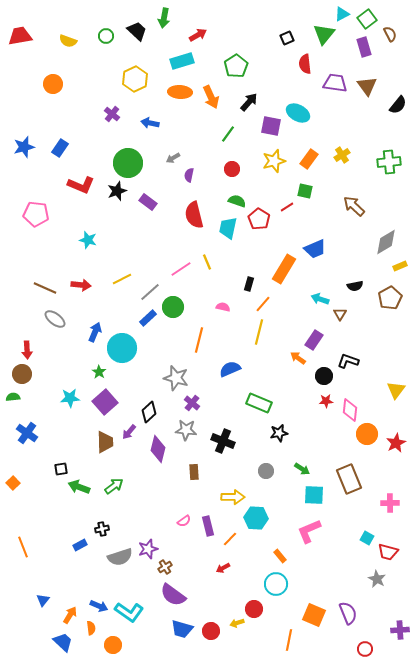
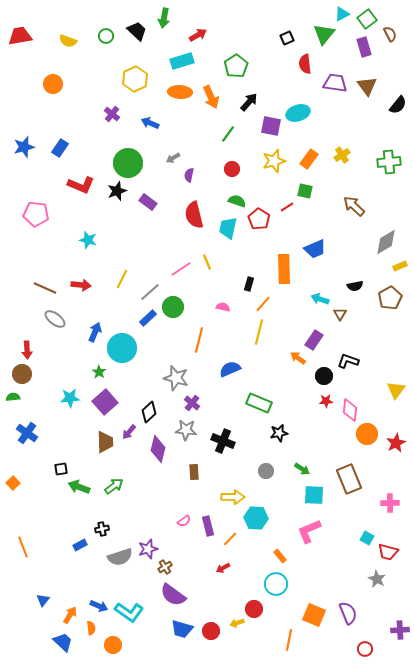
cyan ellipse at (298, 113): rotated 45 degrees counterclockwise
blue arrow at (150, 123): rotated 12 degrees clockwise
orange rectangle at (284, 269): rotated 32 degrees counterclockwise
yellow line at (122, 279): rotated 36 degrees counterclockwise
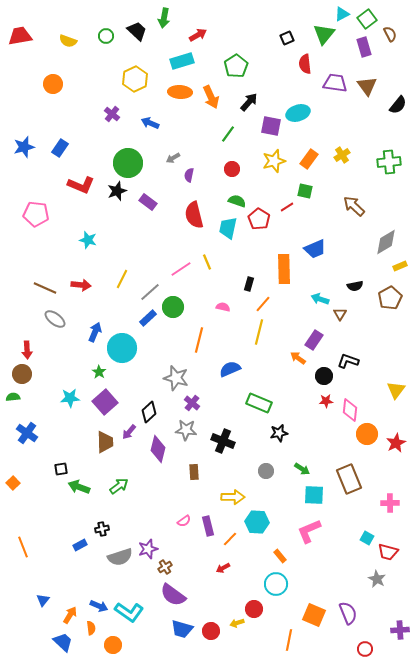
green arrow at (114, 486): moved 5 px right
cyan hexagon at (256, 518): moved 1 px right, 4 px down
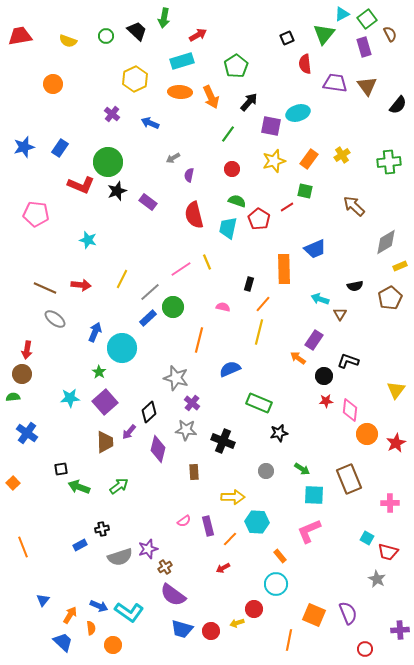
green circle at (128, 163): moved 20 px left, 1 px up
red arrow at (27, 350): rotated 12 degrees clockwise
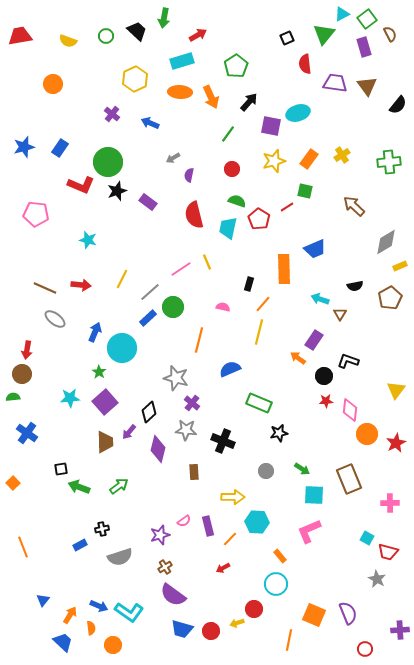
purple star at (148, 549): moved 12 px right, 14 px up
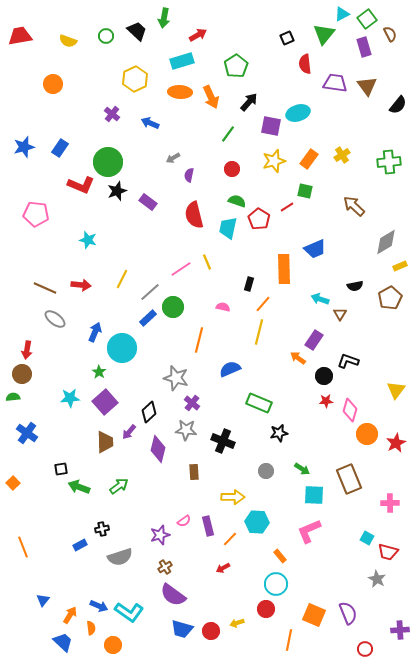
pink diamond at (350, 410): rotated 10 degrees clockwise
red circle at (254, 609): moved 12 px right
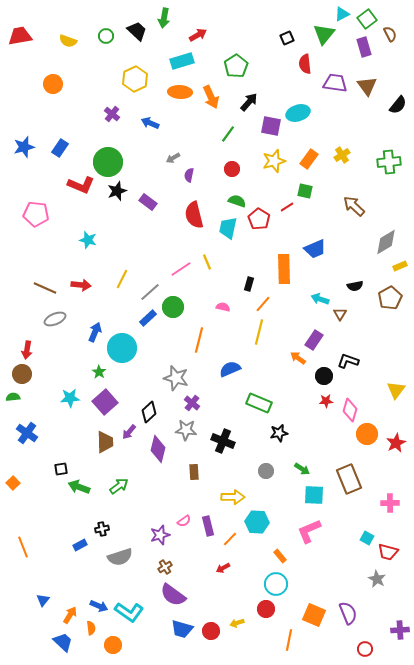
gray ellipse at (55, 319): rotated 60 degrees counterclockwise
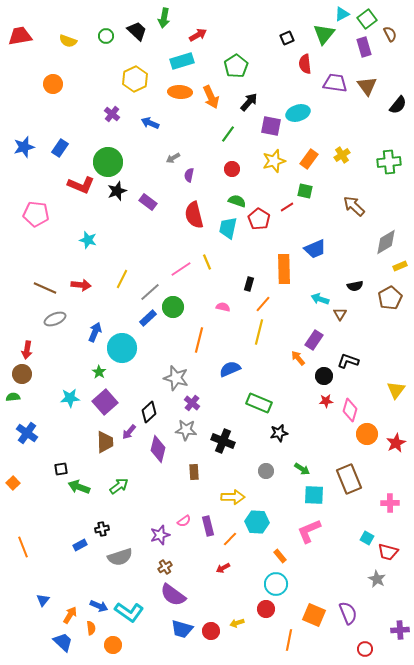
orange arrow at (298, 358): rotated 14 degrees clockwise
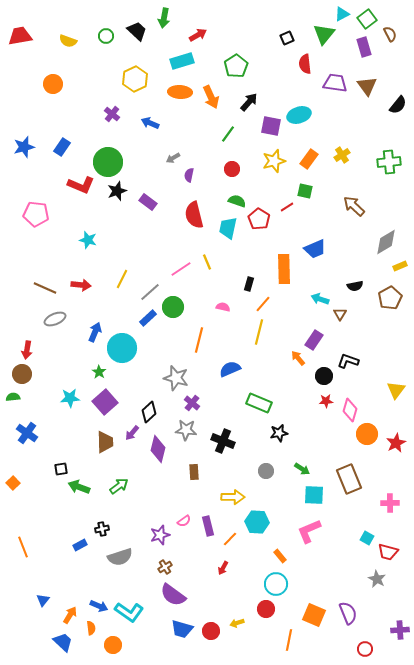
cyan ellipse at (298, 113): moved 1 px right, 2 px down
blue rectangle at (60, 148): moved 2 px right, 1 px up
purple arrow at (129, 432): moved 3 px right, 1 px down
red arrow at (223, 568): rotated 32 degrees counterclockwise
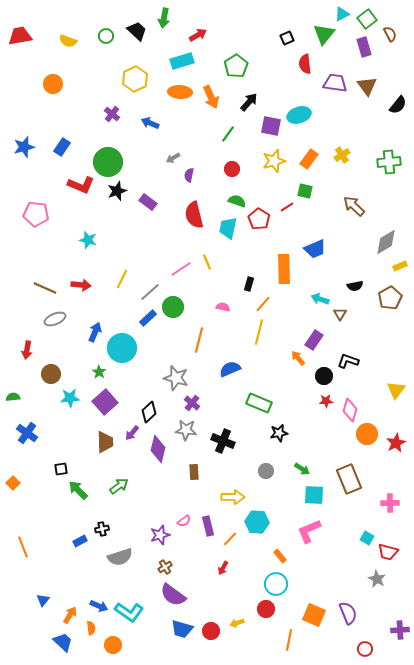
brown circle at (22, 374): moved 29 px right
green arrow at (79, 487): moved 1 px left, 3 px down; rotated 25 degrees clockwise
blue rectangle at (80, 545): moved 4 px up
